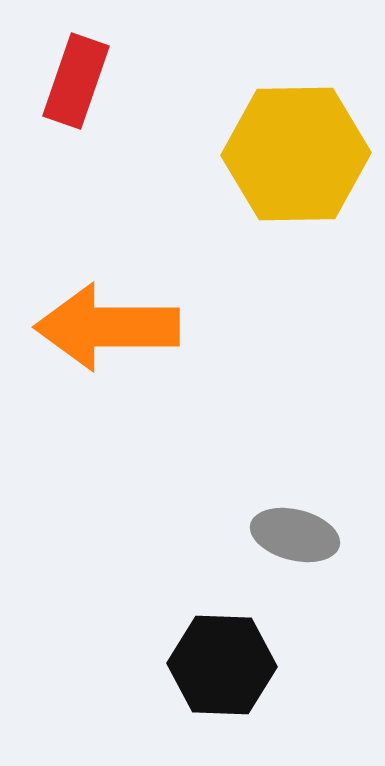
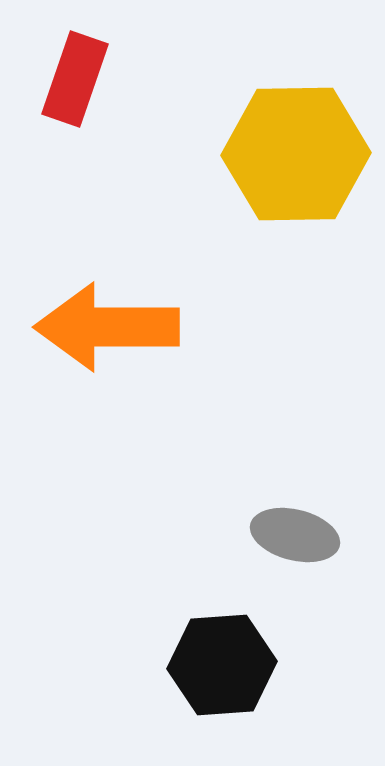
red rectangle: moved 1 px left, 2 px up
black hexagon: rotated 6 degrees counterclockwise
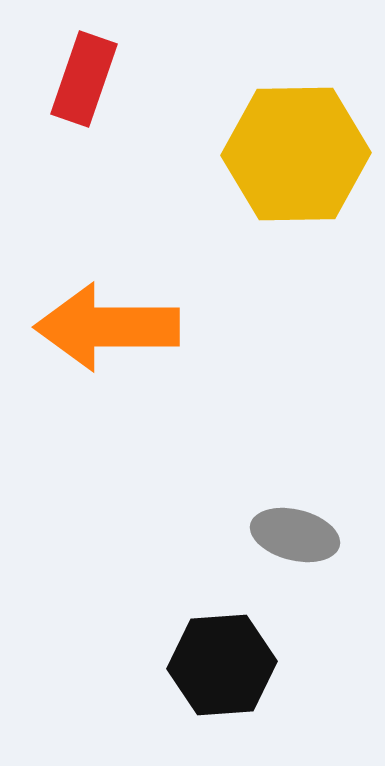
red rectangle: moved 9 px right
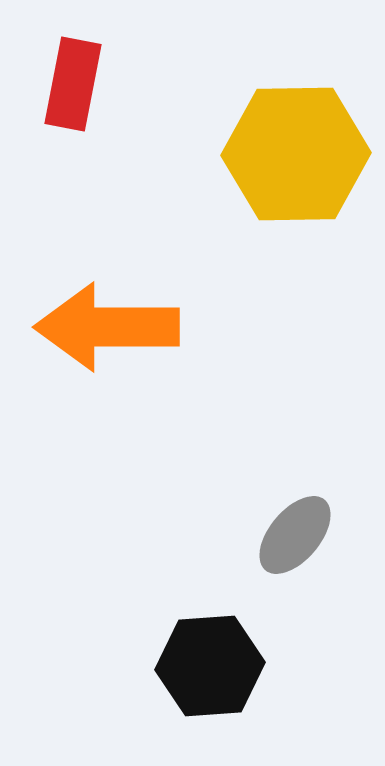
red rectangle: moved 11 px left, 5 px down; rotated 8 degrees counterclockwise
gray ellipse: rotated 64 degrees counterclockwise
black hexagon: moved 12 px left, 1 px down
